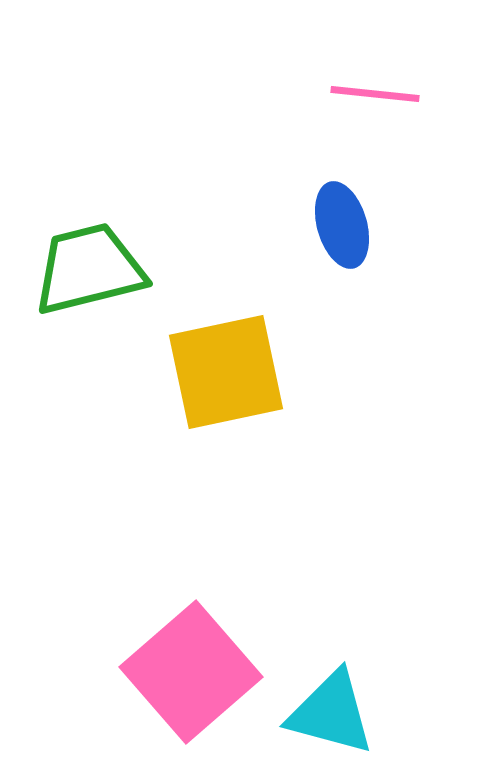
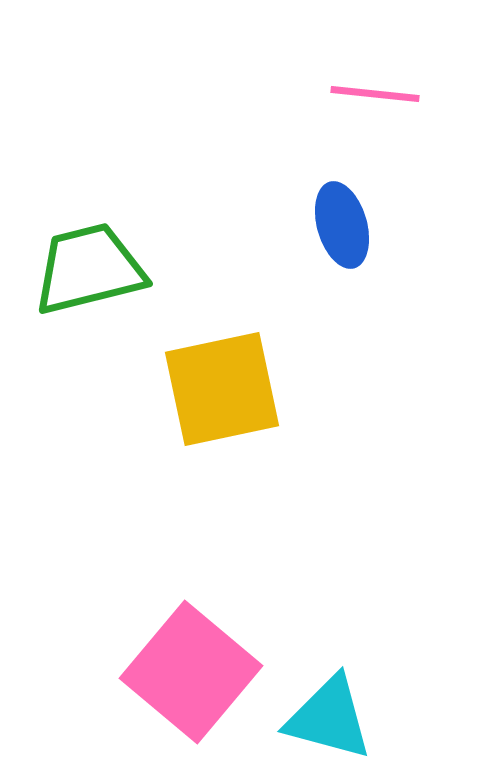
yellow square: moved 4 px left, 17 px down
pink square: rotated 9 degrees counterclockwise
cyan triangle: moved 2 px left, 5 px down
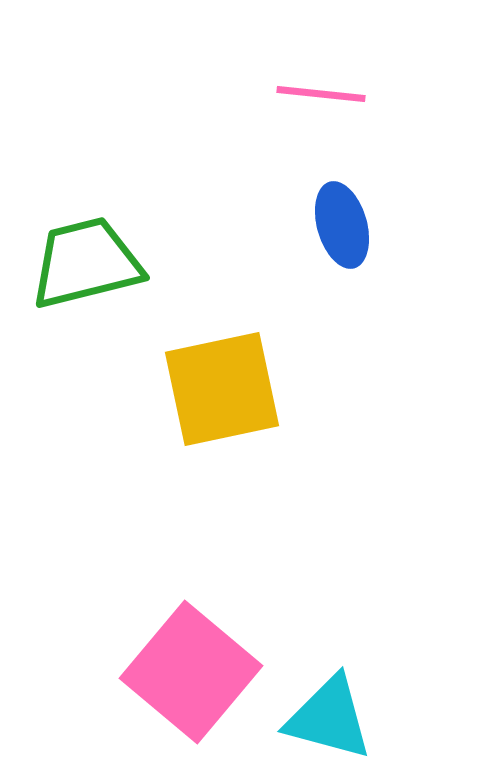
pink line: moved 54 px left
green trapezoid: moved 3 px left, 6 px up
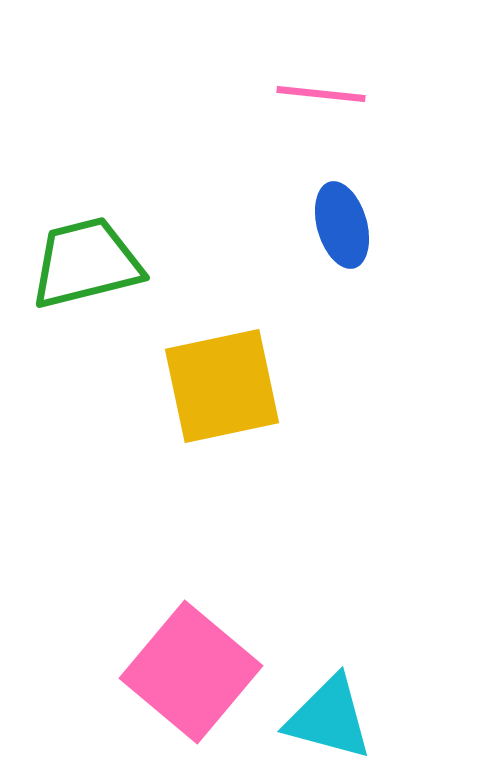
yellow square: moved 3 px up
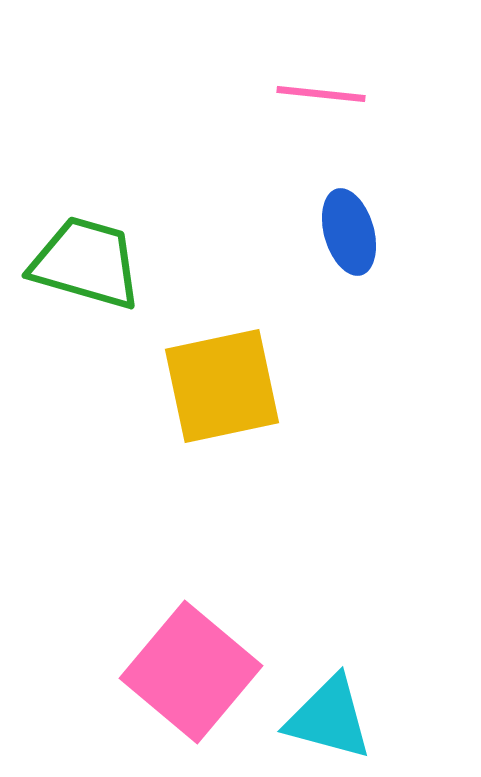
blue ellipse: moved 7 px right, 7 px down
green trapezoid: rotated 30 degrees clockwise
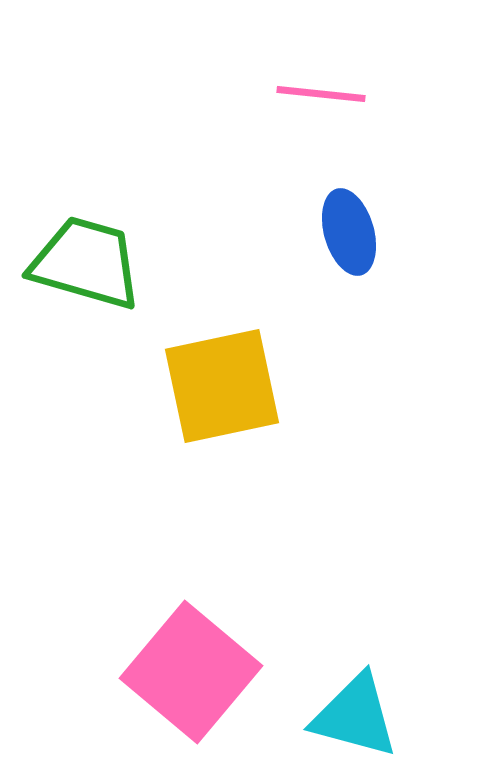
cyan triangle: moved 26 px right, 2 px up
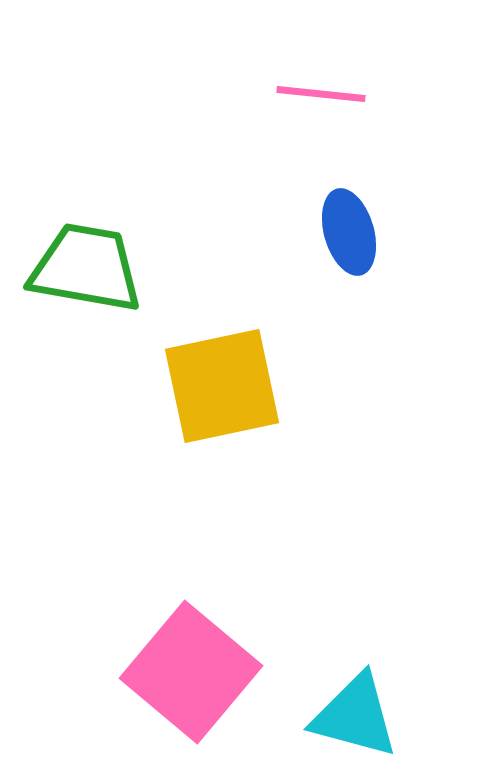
green trapezoid: moved 5 px down; rotated 6 degrees counterclockwise
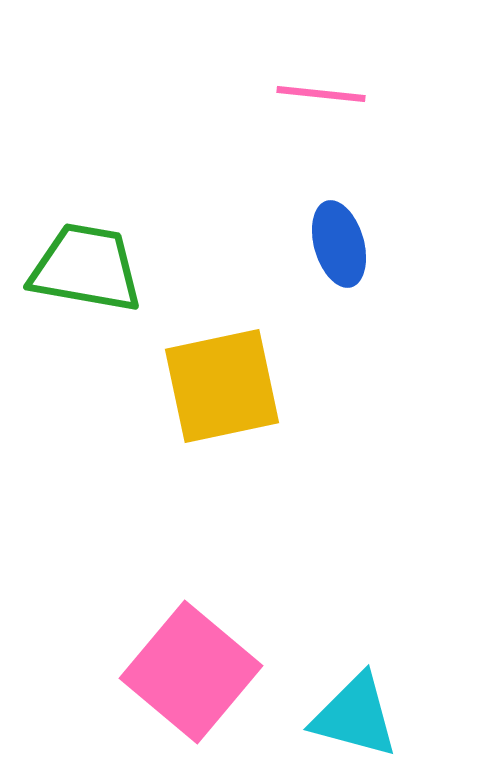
blue ellipse: moved 10 px left, 12 px down
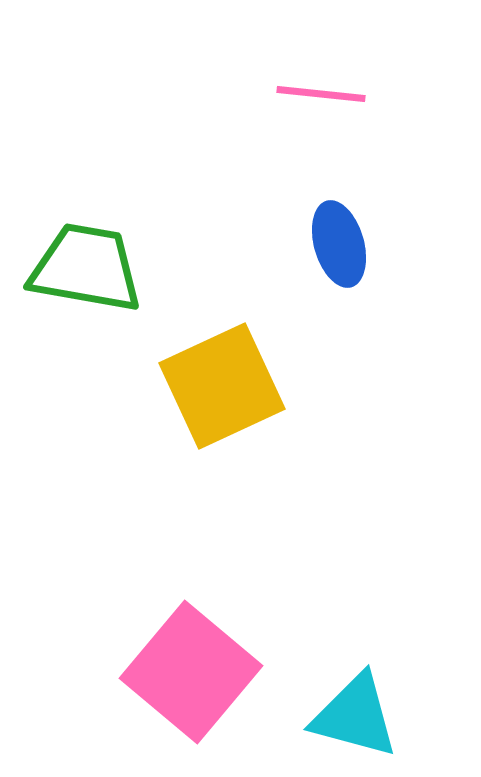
yellow square: rotated 13 degrees counterclockwise
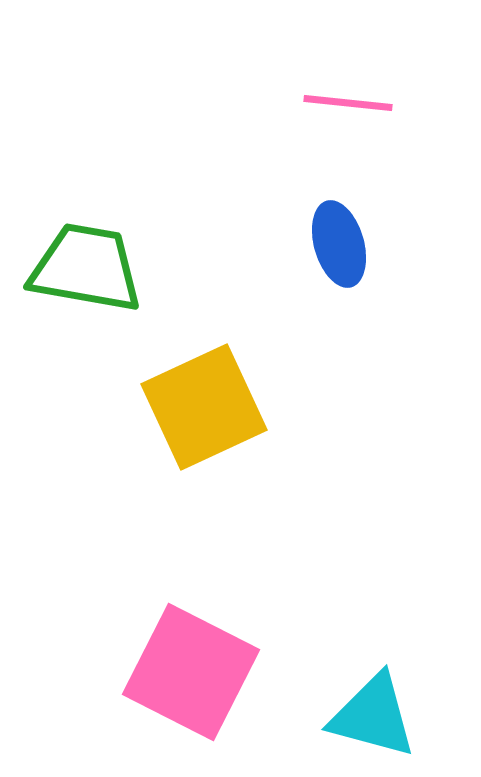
pink line: moved 27 px right, 9 px down
yellow square: moved 18 px left, 21 px down
pink square: rotated 13 degrees counterclockwise
cyan triangle: moved 18 px right
